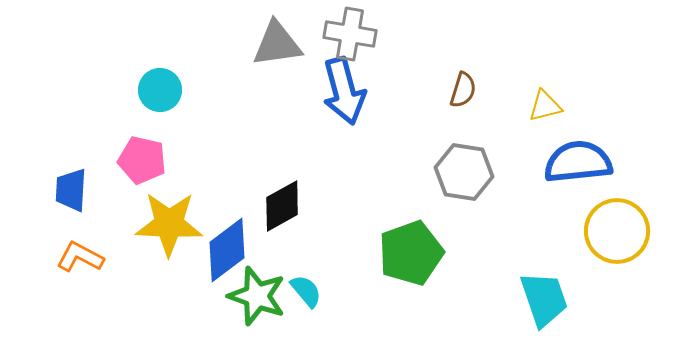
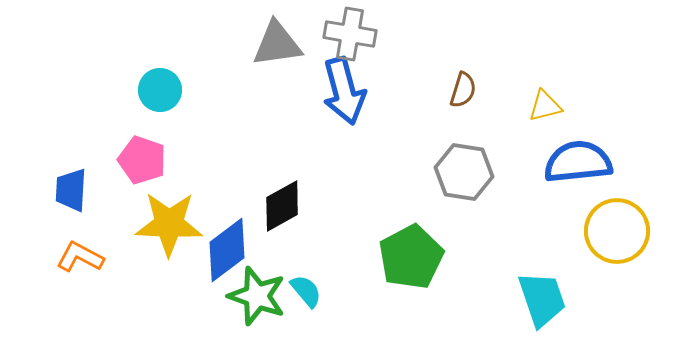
pink pentagon: rotated 6 degrees clockwise
green pentagon: moved 4 px down; rotated 8 degrees counterclockwise
cyan trapezoid: moved 2 px left
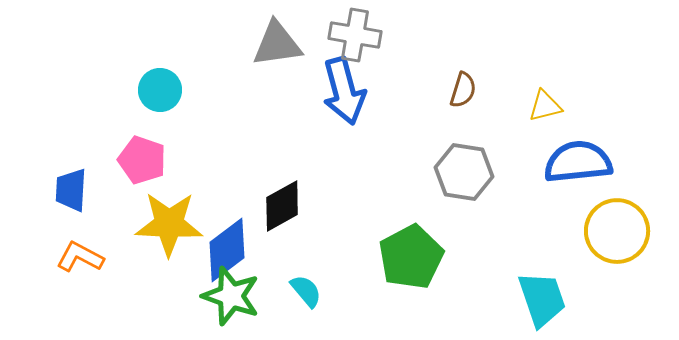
gray cross: moved 5 px right, 1 px down
green star: moved 26 px left
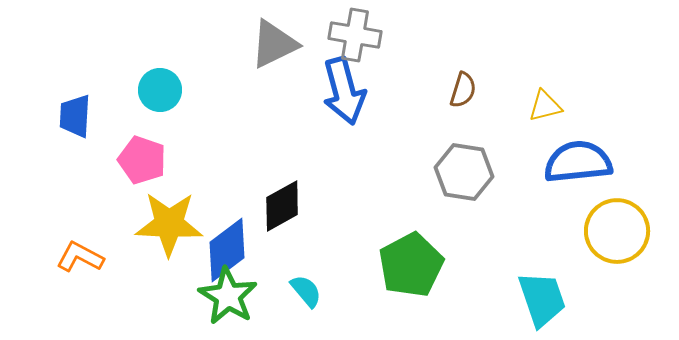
gray triangle: moved 3 px left; rotated 18 degrees counterclockwise
blue trapezoid: moved 4 px right, 74 px up
green pentagon: moved 8 px down
green star: moved 3 px left; rotated 12 degrees clockwise
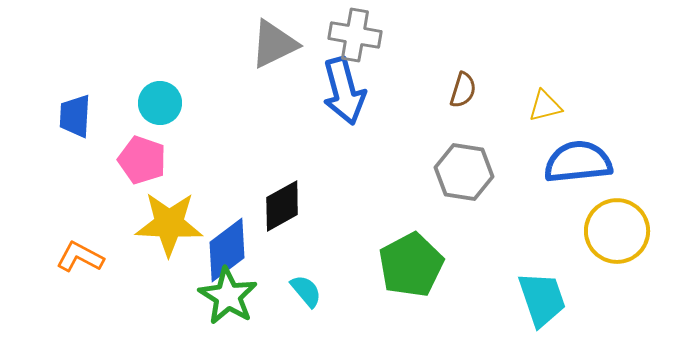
cyan circle: moved 13 px down
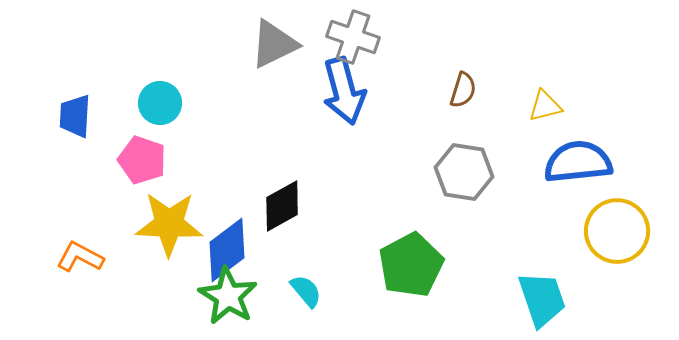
gray cross: moved 2 px left, 2 px down; rotated 9 degrees clockwise
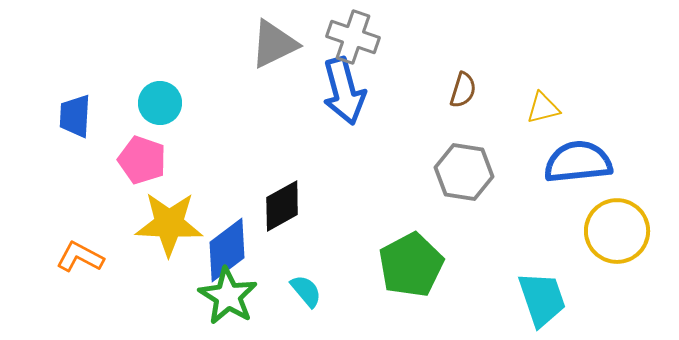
yellow triangle: moved 2 px left, 2 px down
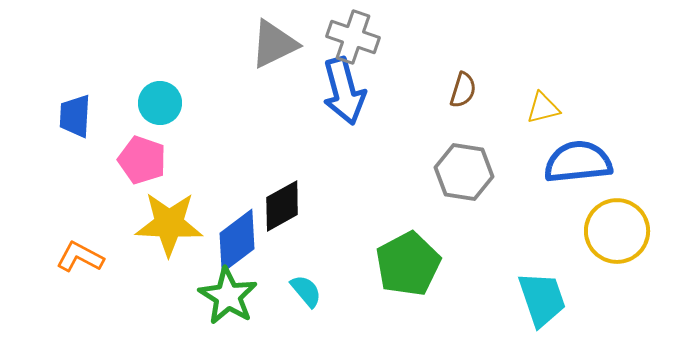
blue diamond: moved 10 px right, 9 px up
green pentagon: moved 3 px left, 1 px up
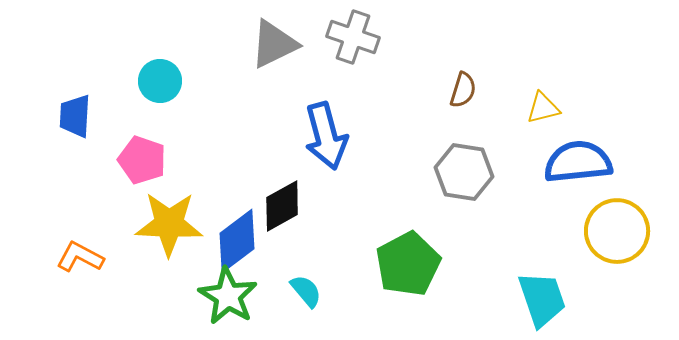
blue arrow: moved 18 px left, 45 px down
cyan circle: moved 22 px up
